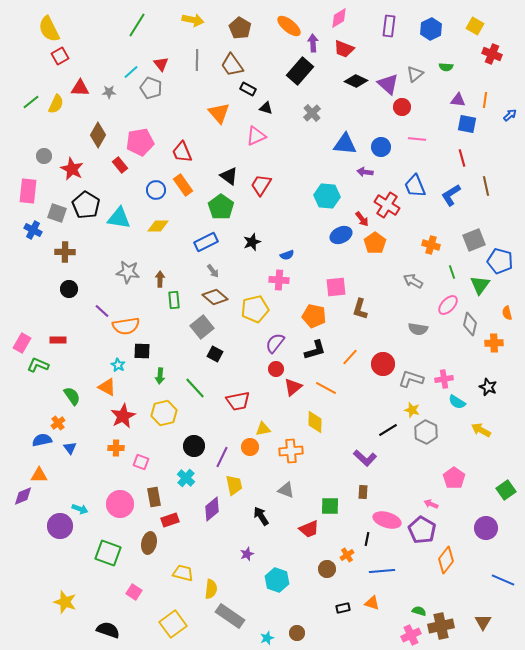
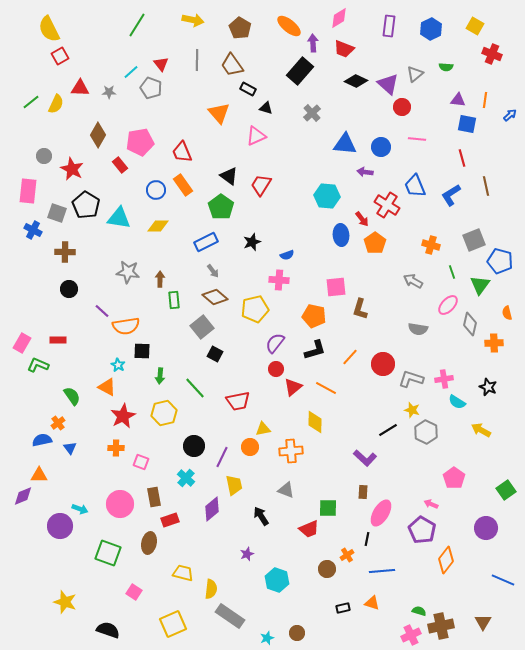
blue ellipse at (341, 235): rotated 70 degrees counterclockwise
green square at (330, 506): moved 2 px left, 2 px down
pink ellipse at (387, 520): moved 6 px left, 7 px up; rotated 76 degrees counterclockwise
yellow square at (173, 624): rotated 12 degrees clockwise
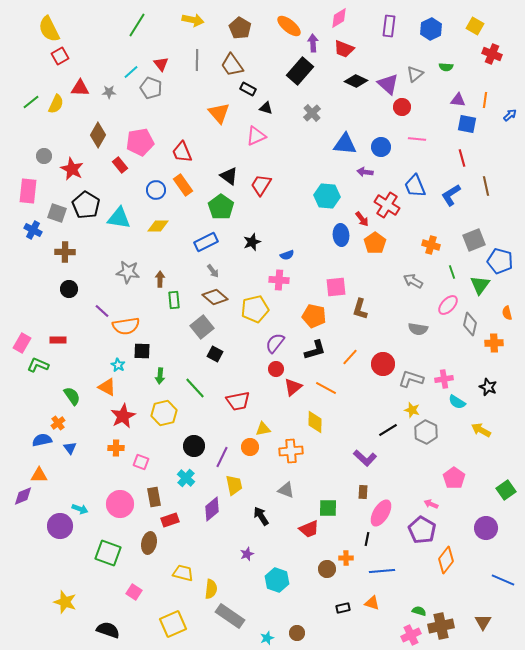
orange cross at (347, 555): moved 1 px left, 3 px down; rotated 32 degrees clockwise
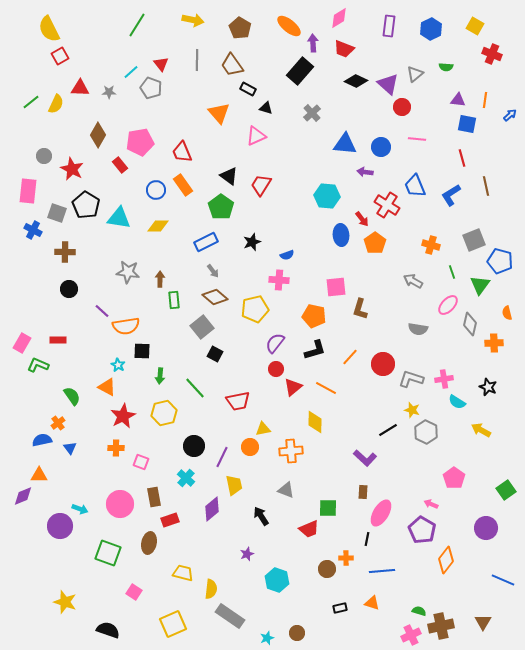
black rectangle at (343, 608): moved 3 px left
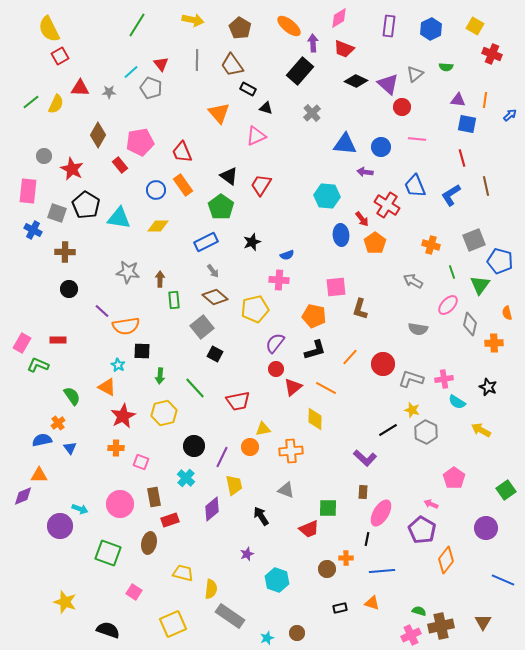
yellow diamond at (315, 422): moved 3 px up
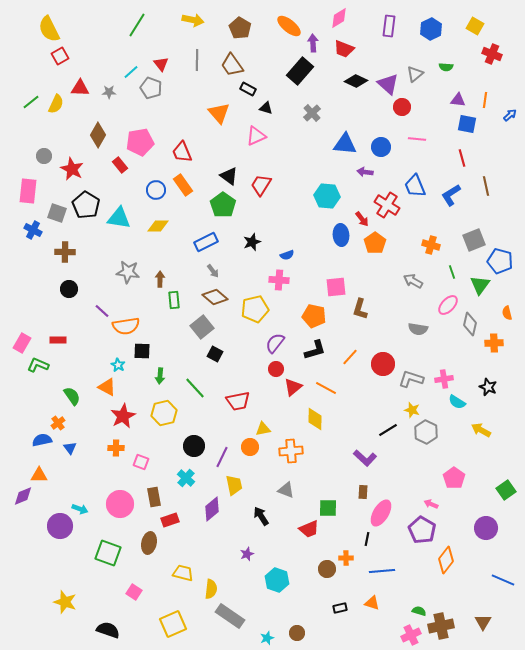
green pentagon at (221, 207): moved 2 px right, 2 px up
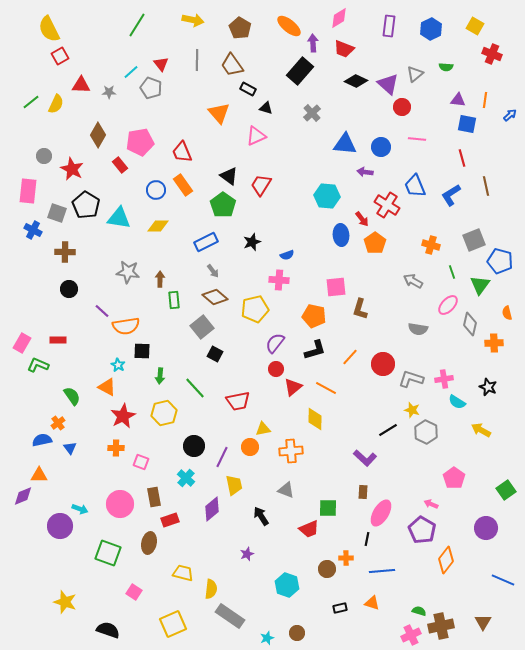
red triangle at (80, 88): moved 1 px right, 3 px up
cyan hexagon at (277, 580): moved 10 px right, 5 px down
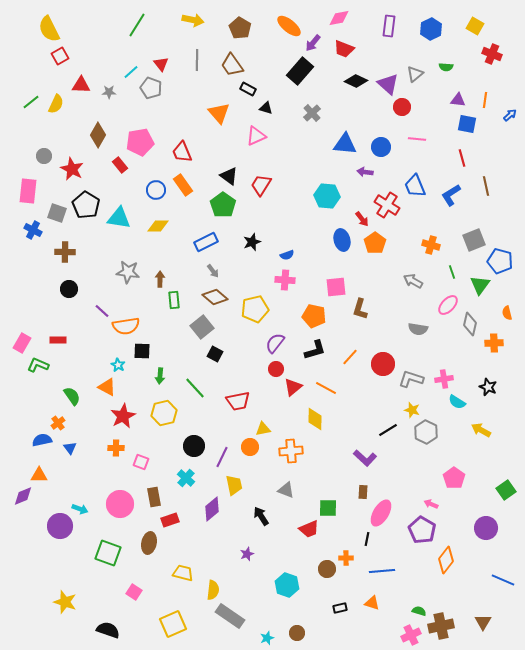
pink diamond at (339, 18): rotated 20 degrees clockwise
purple arrow at (313, 43): rotated 138 degrees counterclockwise
blue ellipse at (341, 235): moved 1 px right, 5 px down; rotated 10 degrees counterclockwise
pink cross at (279, 280): moved 6 px right
yellow semicircle at (211, 589): moved 2 px right, 1 px down
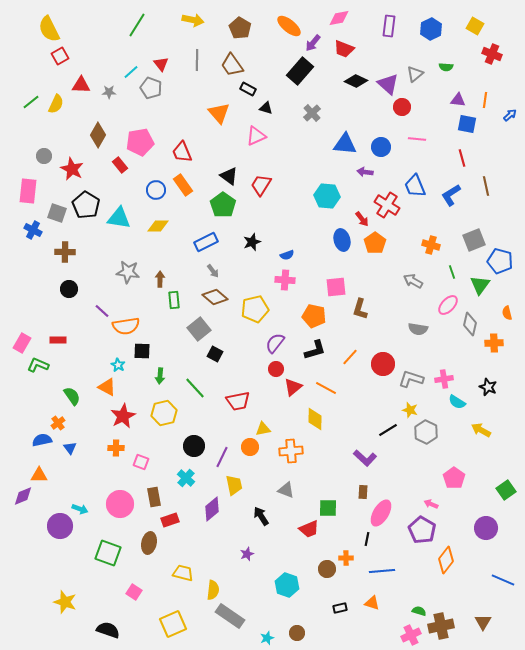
gray square at (202, 327): moved 3 px left, 2 px down
yellow star at (412, 410): moved 2 px left
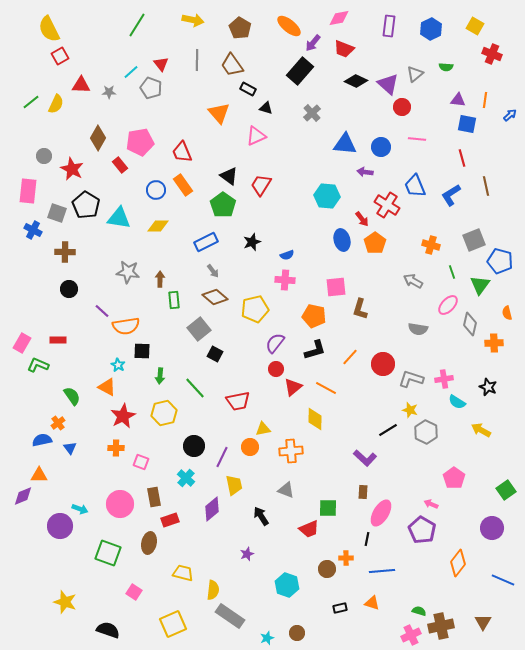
brown diamond at (98, 135): moved 3 px down
purple circle at (486, 528): moved 6 px right
orange diamond at (446, 560): moved 12 px right, 3 px down
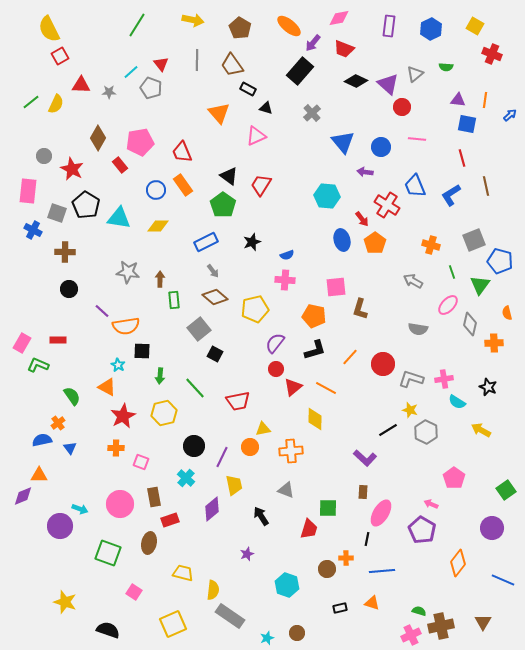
blue triangle at (345, 144): moved 2 px left, 2 px up; rotated 45 degrees clockwise
red trapezoid at (309, 529): rotated 50 degrees counterclockwise
